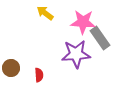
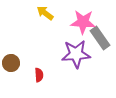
brown circle: moved 5 px up
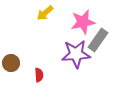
yellow arrow: rotated 78 degrees counterclockwise
pink star: rotated 15 degrees counterclockwise
gray rectangle: moved 2 px left, 2 px down; rotated 70 degrees clockwise
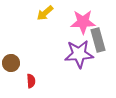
pink star: rotated 10 degrees clockwise
gray rectangle: rotated 50 degrees counterclockwise
purple star: moved 3 px right
red semicircle: moved 8 px left, 6 px down
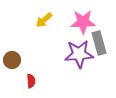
yellow arrow: moved 1 px left, 7 px down
gray rectangle: moved 1 px right, 3 px down
brown circle: moved 1 px right, 3 px up
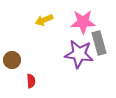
yellow arrow: rotated 18 degrees clockwise
purple star: rotated 12 degrees clockwise
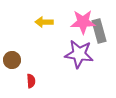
yellow arrow: moved 2 px down; rotated 24 degrees clockwise
gray rectangle: moved 12 px up
